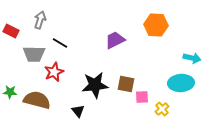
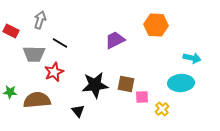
brown semicircle: rotated 20 degrees counterclockwise
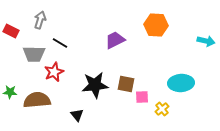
cyan arrow: moved 14 px right, 17 px up
black triangle: moved 1 px left, 4 px down
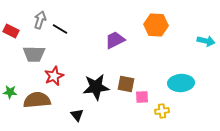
black line: moved 14 px up
red star: moved 4 px down
black star: moved 1 px right, 2 px down
yellow cross: moved 2 px down; rotated 32 degrees clockwise
